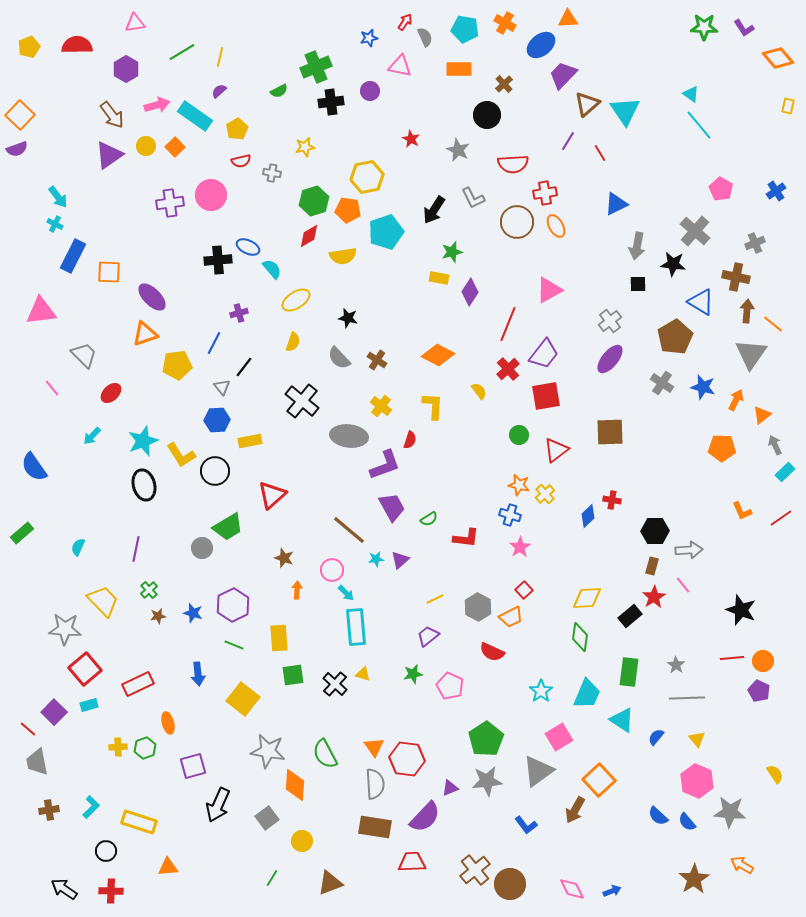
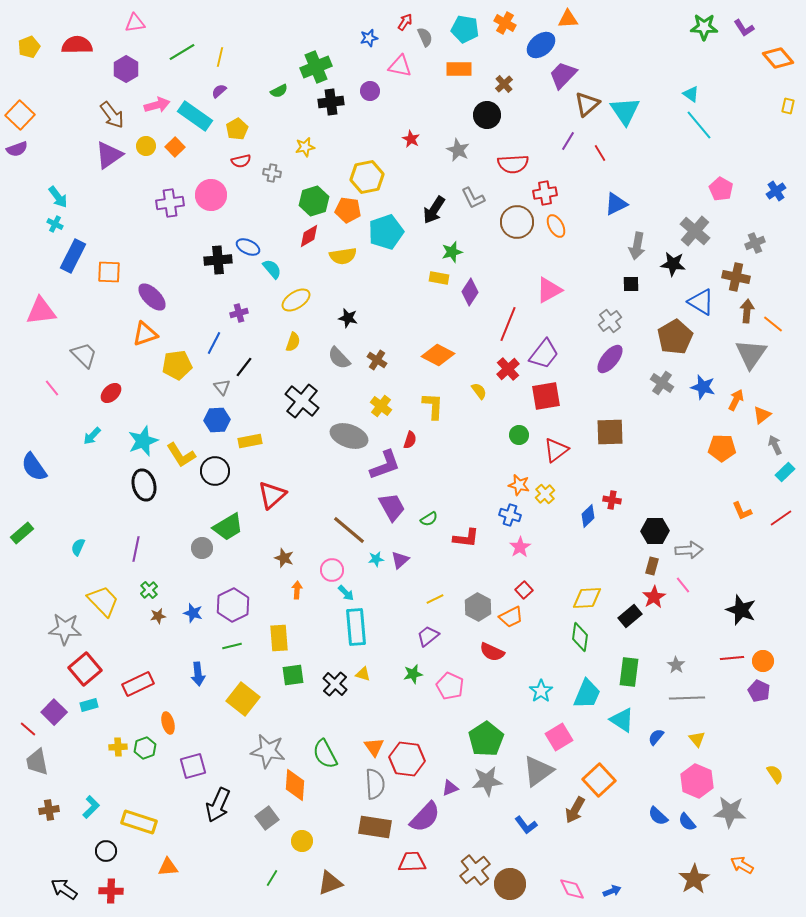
black square at (638, 284): moved 7 px left
gray ellipse at (349, 436): rotated 12 degrees clockwise
green line at (234, 645): moved 2 px left, 1 px down; rotated 36 degrees counterclockwise
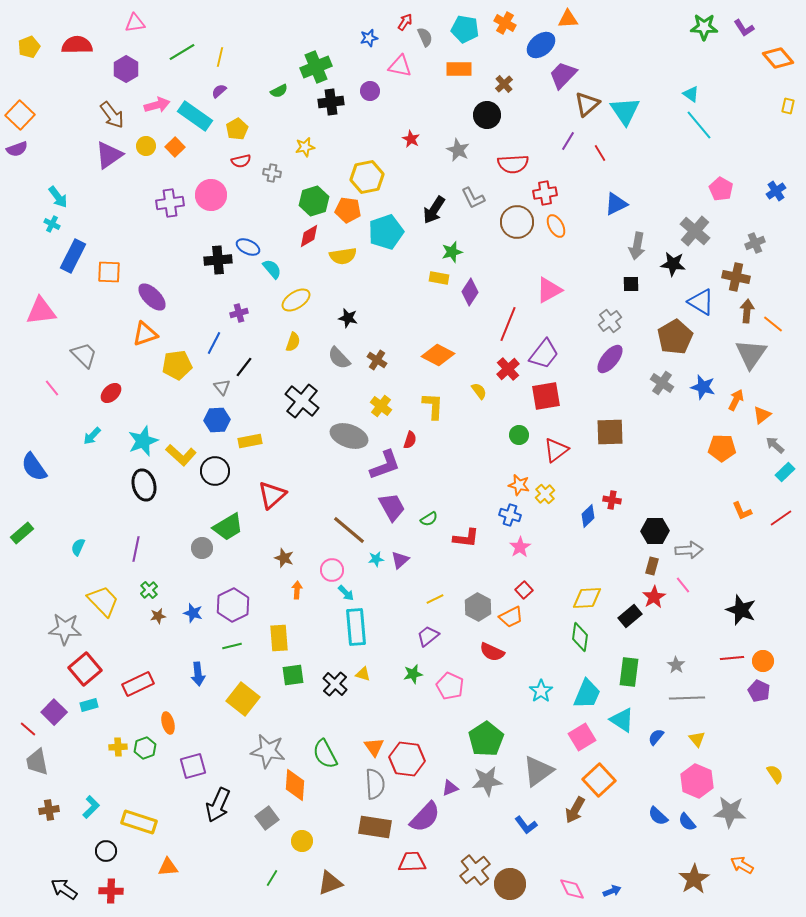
cyan cross at (55, 224): moved 3 px left
gray arrow at (775, 445): rotated 24 degrees counterclockwise
yellow L-shape at (181, 455): rotated 16 degrees counterclockwise
pink square at (559, 737): moved 23 px right
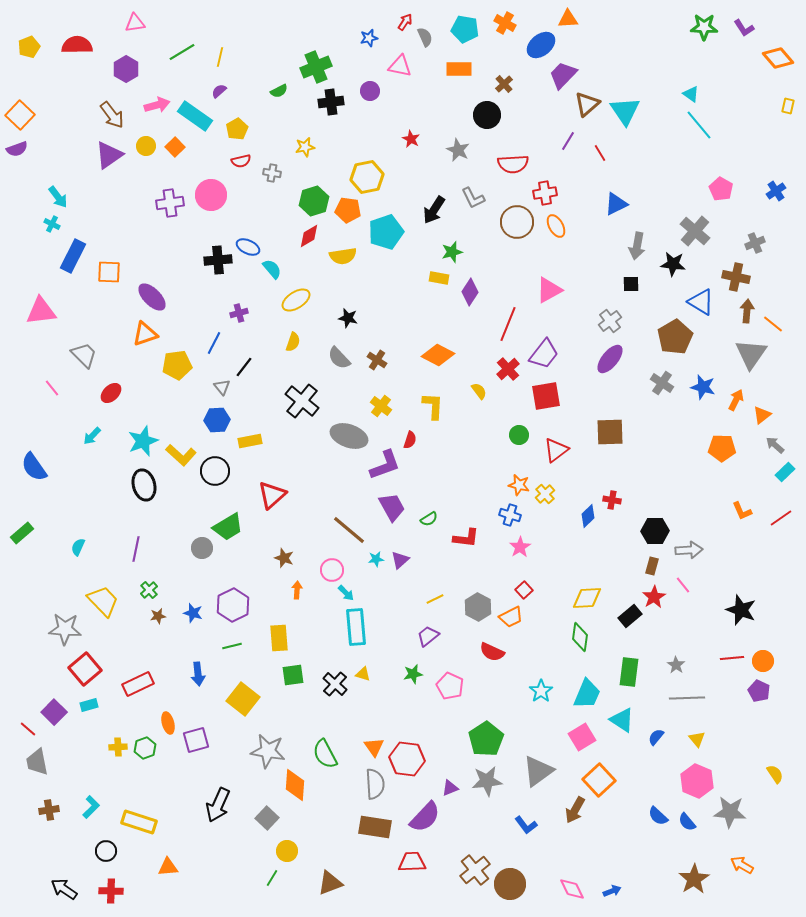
purple square at (193, 766): moved 3 px right, 26 px up
gray square at (267, 818): rotated 10 degrees counterclockwise
yellow circle at (302, 841): moved 15 px left, 10 px down
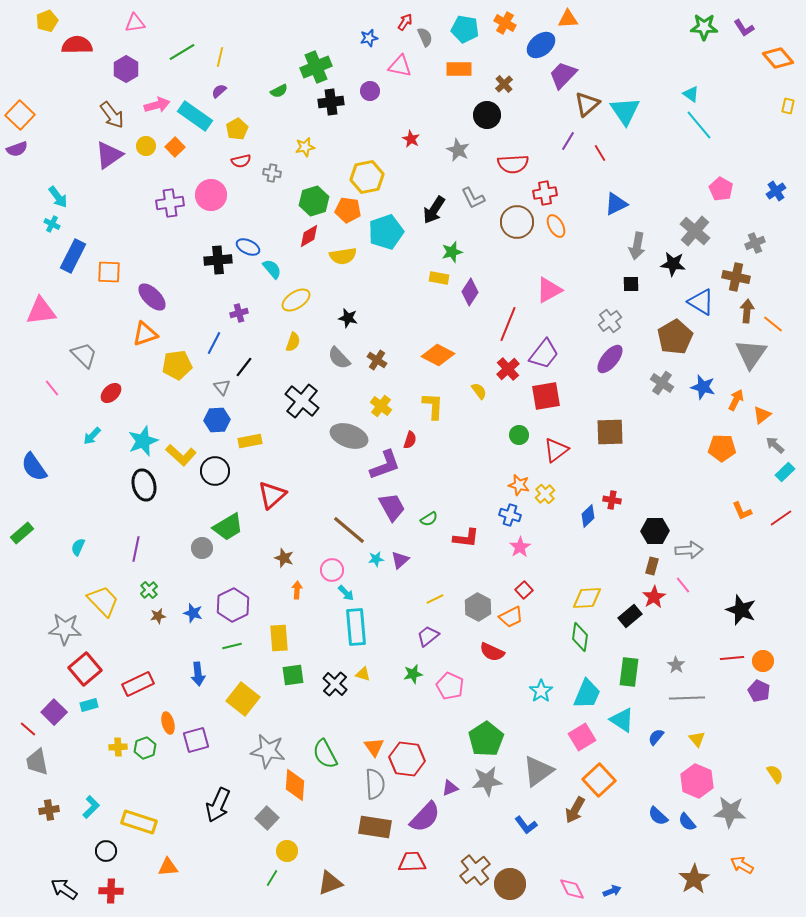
yellow pentagon at (29, 47): moved 18 px right, 26 px up
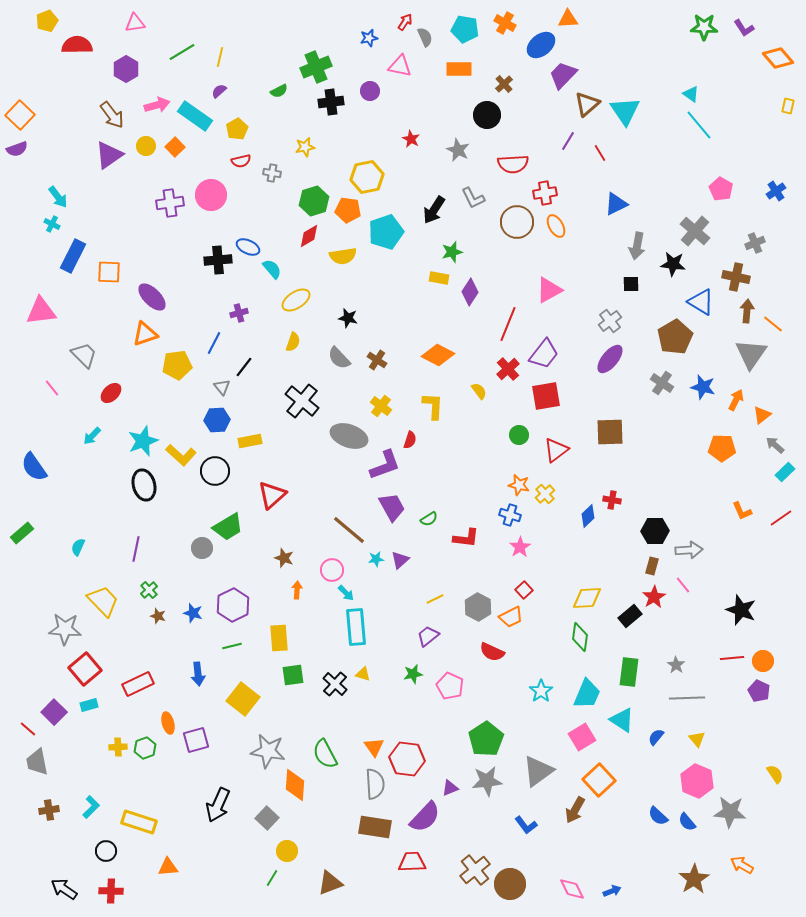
brown star at (158, 616): rotated 28 degrees clockwise
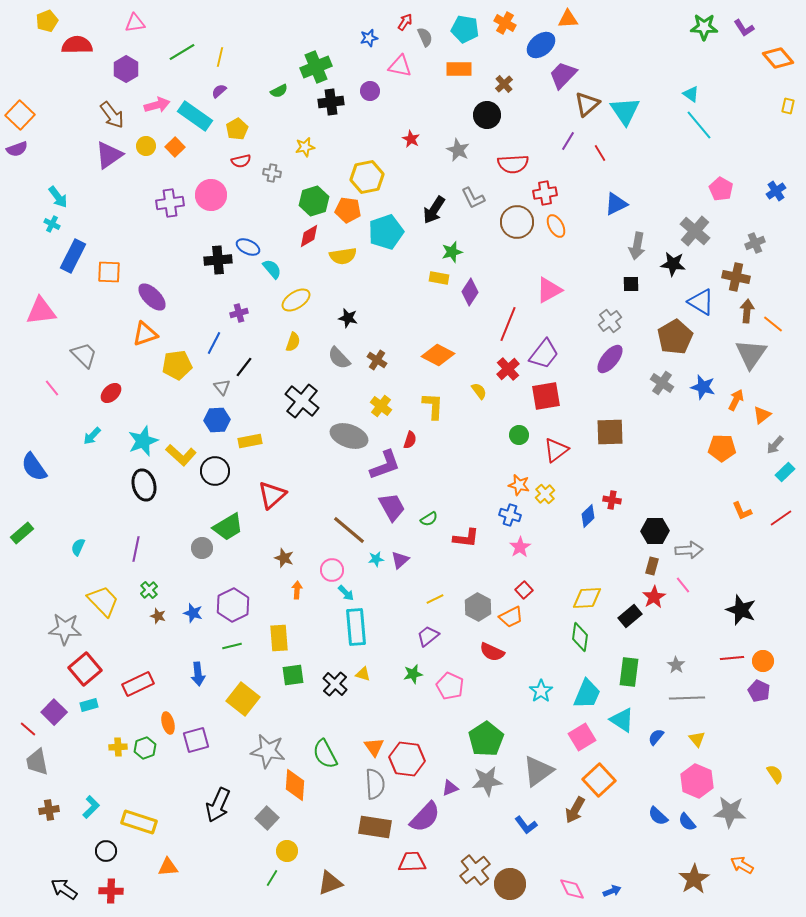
gray arrow at (775, 445): rotated 90 degrees counterclockwise
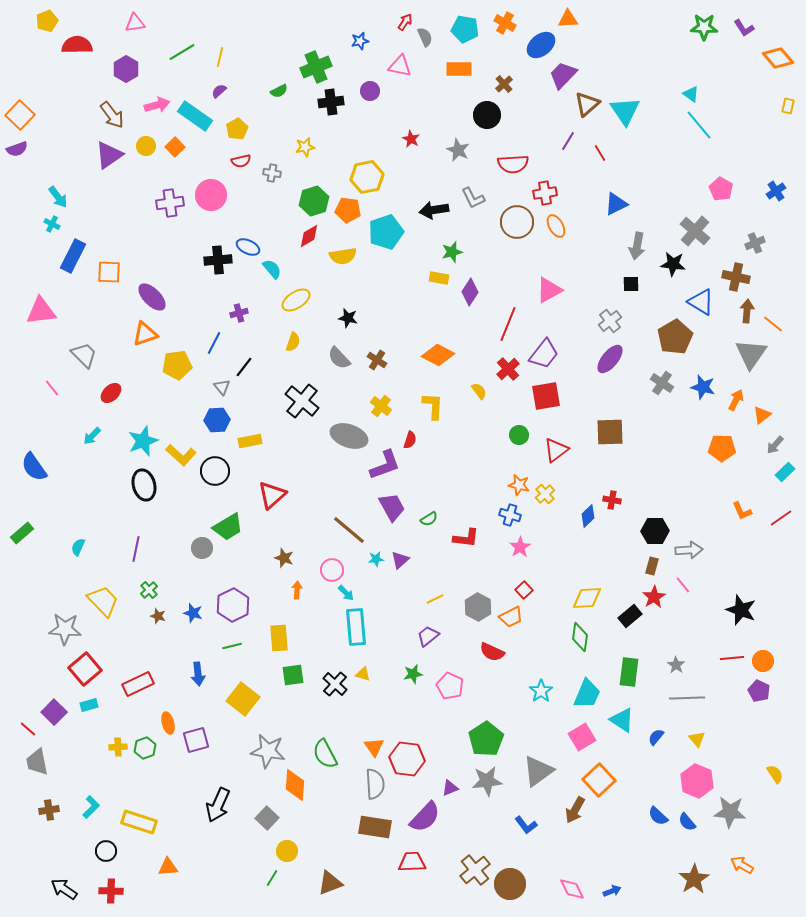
blue star at (369, 38): moved 9 px left, 3 px down
black arrow at (434, 210): rotated 48 degrees clockwise
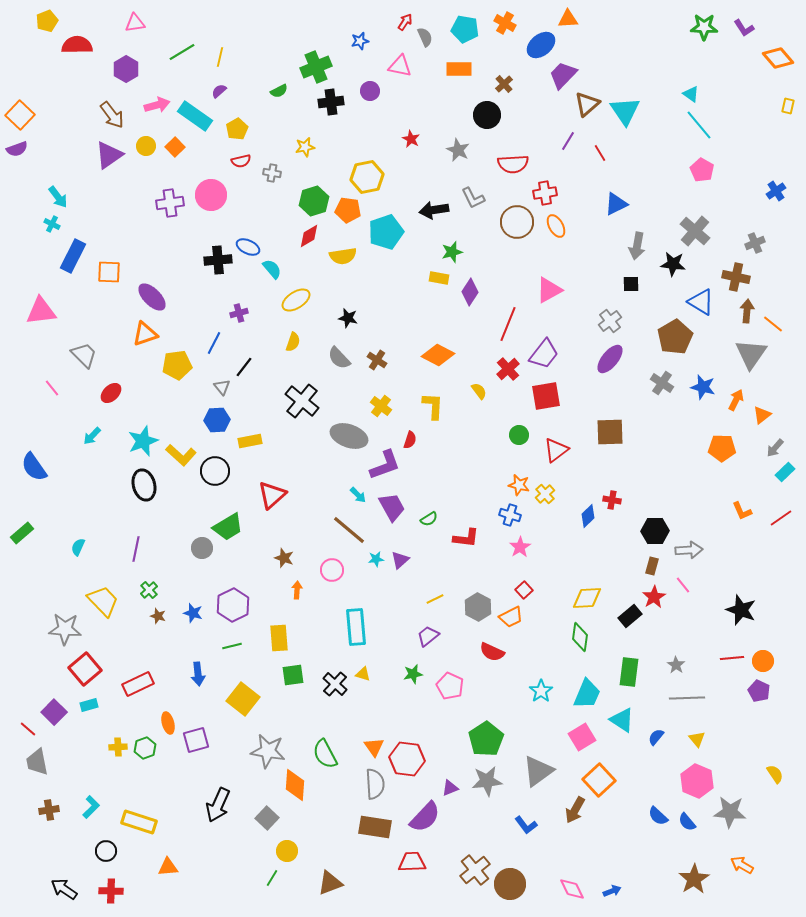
pink pentagon at (721, 189): moved 19 px left, 19 px up
gray arrow at (775, 445): moved 3 px down
cyan arrow at (346, 593): moved 12 px right, 98 px up
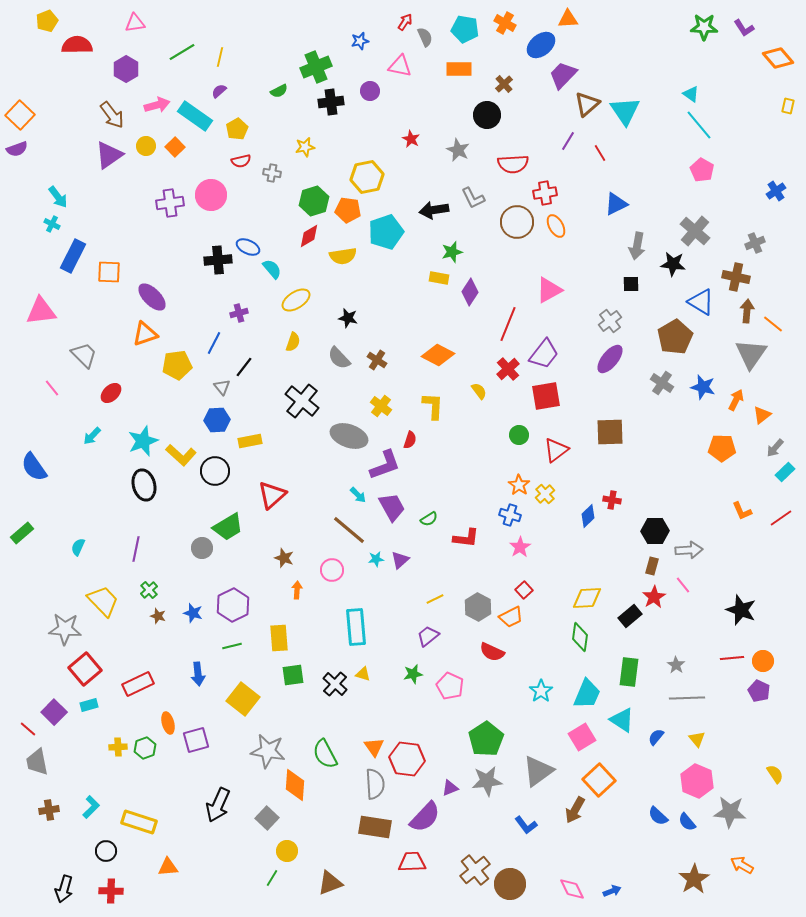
orange star at (519, 485): rotated 20 degrees clockwise
black arrow at (64, 889): rotated 108 degrees counterclockwise
